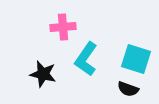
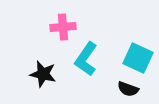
cyan square: moved 2 px right, 1 px up; rotated 8 degrees clockwise
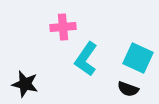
black star: moved 18 px left, 10 px down
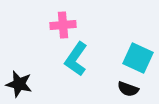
pink cross: moved 2 px up
cyan L-shape: moved 10 px left
black star: moved 6 px left
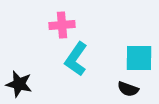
pink cross: moved 1 px left
cyan square: moved 1 px right; rotated 24 degrees counterclockwise
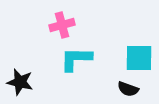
pink cross: rotated 10 degrees counterclockwise
cyan L-shape: rotated 56 degrees clockwise
black star: moved 1 px right, 2 px up
